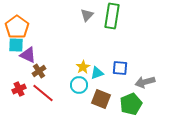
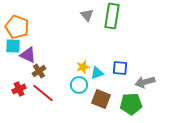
gray triangle: rotated 24 degrees counterclockwise
orange pentagon: rotated 15 degrees counterclockwise
cyan square: moved 3 px left, 1 px down
yellow star: rotated 16 degrees clockwise
green pentagon: rotated 20 degrees clockwise
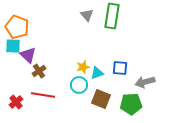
purple triangle: rotated 18 degrees clockwise
red cross: moved 3 px left, 13 px down; rotated 16 degrees counterclockwise
red line: moved 2 px down; rotated 30 degrees counterclockwise
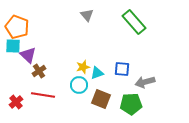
green rectangle: moved 22 px right, 6 px down; rotated 50 degrees counterclockwise
blue square: moved 2 px right, 1 px down
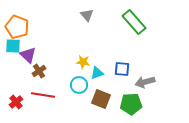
yellow star: moved 5 px up; rotated 24 degrees clockwise
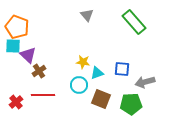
red line: rotated 10 degrees counterclockwise
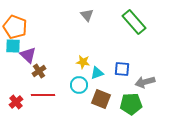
orange pentagon: moved 2 px left
